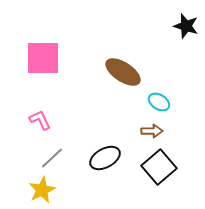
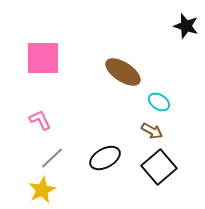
brown arrow: rotated 30 degrees clockwise
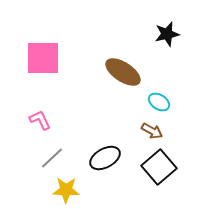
black star: moved 19 px left, 8 px down; rotated 30 degrees counterclockwise
yellow star: moved 24 px right; rotated 28 degrees clockwise
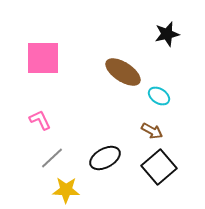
cyan ellipse: moved 6 px up
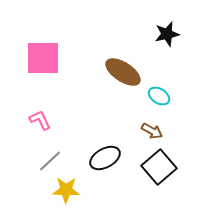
gray line: moved 2 px left, 3 px down
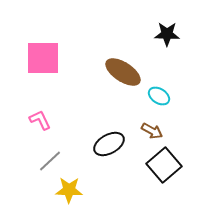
black star: rotated 15 degrees clockwise
black ellipse: moved 4 px right, 14 px up
black square: moved 5 px right, 2 px up
yellow star: moved 3 px right
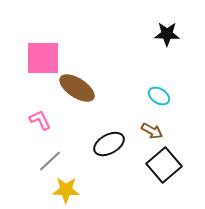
brown ellipse: moved 46 px left, 16 px down
yellow star: moved 3 px left
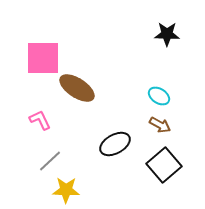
brown arrow: moved 8 px right, 6 px up
black ellipse: moved 6 px right
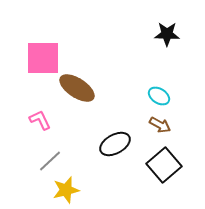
yellow star: rotated 16 degrees counterclockwise
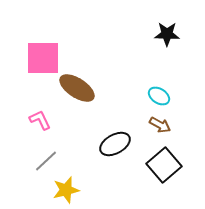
gray line: moved 4 px left
